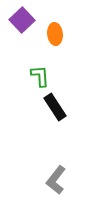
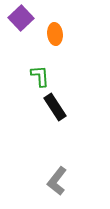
purple square: moved 1 px left, 2 px up
gray L-shape: moved 1 px right, 1 px down
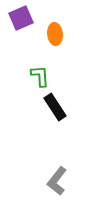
purple square: rotated 20 degrees clockwise
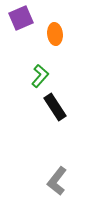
green L-shape: rotated 45 degrees clockwise
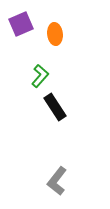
purple square: moved 6 px down
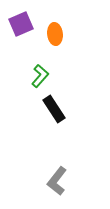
black rectangle: moved 1 px left, 2 px down
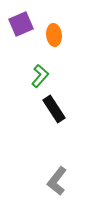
orange ellipse: moved 1 px left, 1 px down
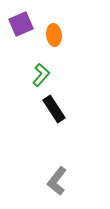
green L-shape: moved 1 px right, 1 px up
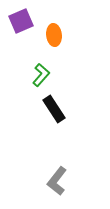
purple square: moved 3 px up
